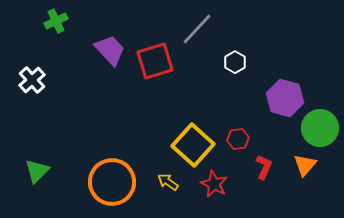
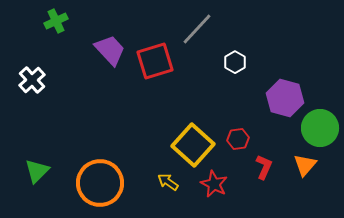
orange circle: moved 12 px left, 1 px down
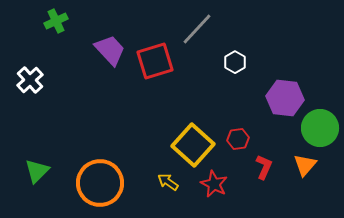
white cross: moved 2 px left
purple hexagon: rotated 9 degrees counterclockwise
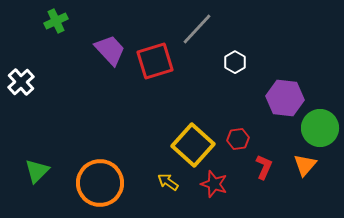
white cross: moved 9 px left, 2 px down
red star: rotated 8 degrees counterclockwise
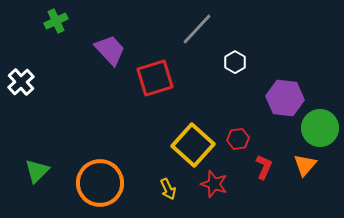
red square: moved 17 px down
yellow arrow: moved 7 px down; rotated 150 degrees counterclockwise
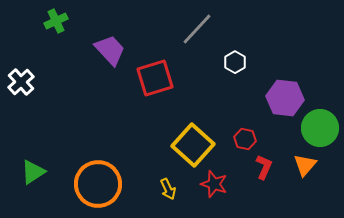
red hexagon: moved 7 px right; rotated 20 degrees clockwise
green triangle: moved 4 px left, 1 px down; rotated 12 degrees clockwise
orange circle: moved 2 px left, 1 px down
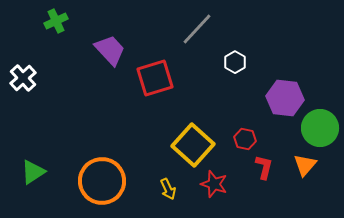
white cross: moved 2 px right, 4 px up
red L-shape: rotated 10 degrees counterclockwise
orange circle: moved 4 px right, 3 px up
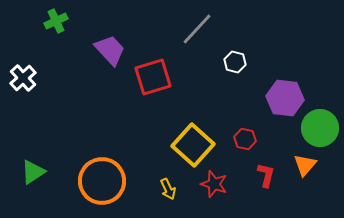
white hexagon: rotated 15 degrees counterclockwise
red square: moved 2 px left, 1 px up
red L-shape: moved 2 px right, 8 px down
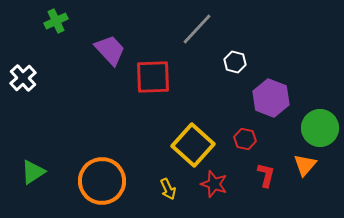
red square: rotated 15 degrees clockwise
purple hexagon: moved 14 px left; rotated 15 degrees clockwise
